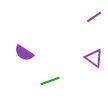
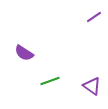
purple triangle: moved 2 px left, 28 px down
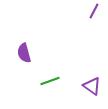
purple line: moved 6 px up; rotated 28 degrees counterclockwise
purple semicircle: rotated 42 degrees clockwise
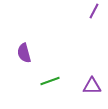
purple triangle: rotated 36 degrees counterclockwise
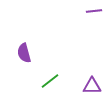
purple line: rotated 56 degrees clockwise
green line: rotated 18 degrees counterclockwise
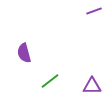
purple line: rotated 14 degrees counterclockwise
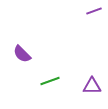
purple semicircle: moved 2 px left, 1 px down; rotated 30 degrees counterclockwise
green line: rotated 18 degrees clockwise
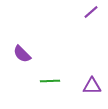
purple line: moved 3 px left, 1 px down; rotated 21 degrees counterclockwise
green line: rotated 18 degrees clockwise
